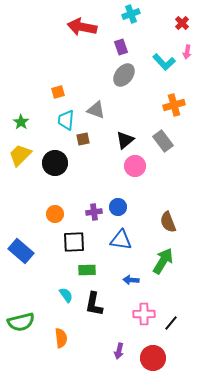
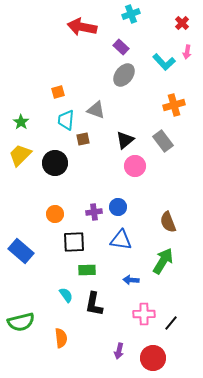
purple rectangle: rotated 28 degrees counterclockwise
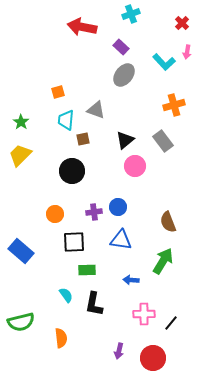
black circle: moved 17 px right, 8 px down
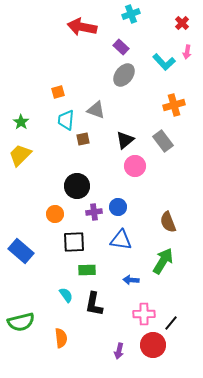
black circle: moved 5 px right, 15 px down
red circle: moved 13 px up
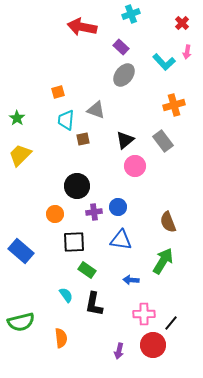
green star: moved 4 px left, 4 px up
green rectangle: rotated 36 degrees clockwise
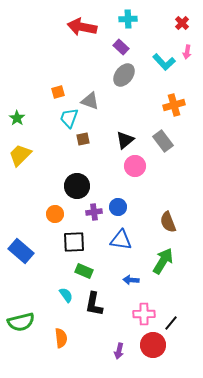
cyan cross: moved 3 px left, 5 px down; rotated 18 degrees clockwise
gray triangle: moved 6 px left, 9 px up
cyan trapezoid: moved 3 px right, 2 px up; rotated 15 degrees clockwise
green rectangle: moved 3 px left, 1 px down; rotated 12 degrees counterclockwise
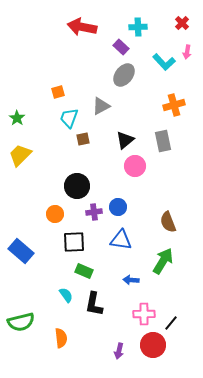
cyan cross: moved 10 px right, 8 px down
gray triangle: moved 11 px right, 5 px down; rotated 48 degrees counterclockwise
gray rectangle: rotated 25 degrees clockwise
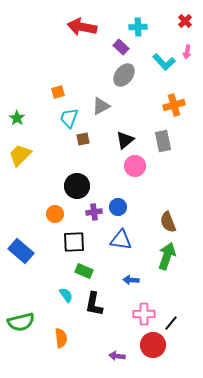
red cross: moved 3 px right, 2 px up
green arrow: moved 4 px right, 5 px up; rotated 12 degrees counterclockwise
purple arrow: moved 2 px left, 5 px down; rotated 84 degrees clockwise
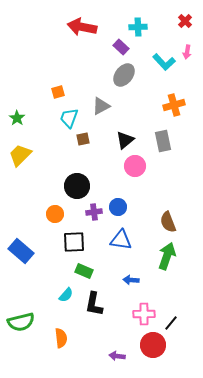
cyan semicircle: rotated 77 degrees clockwise
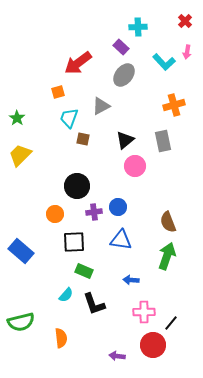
red arrow: moved 4 px left, 36 px down; rotated 48 degrees counterclockwise
brown square: rotated 24 degrees clockwise
black L-shape: rotated 30 degrees counterclockwise
pink cross: moved 2 px up
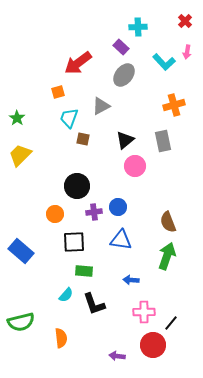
green rectangle: rotated 18 degrees counterclockwise
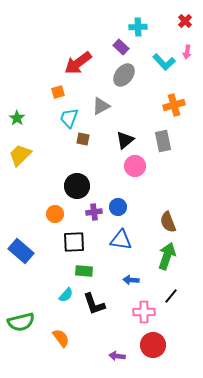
black line: moved 27 px up
orange semicircle: rotated 30 degrees counterclockwise
